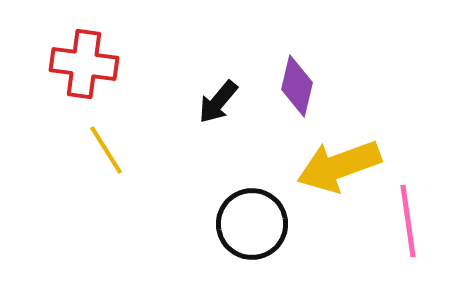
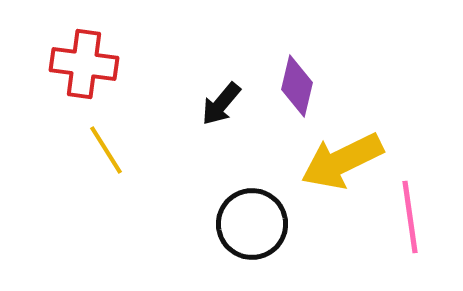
black arrow: moved 3 px right, 2 px down
yellow arrow: moved 3 px right, 5 px up; rotated 6 degrees counterclockwise
pink line: moved 2 px right, 4 px up
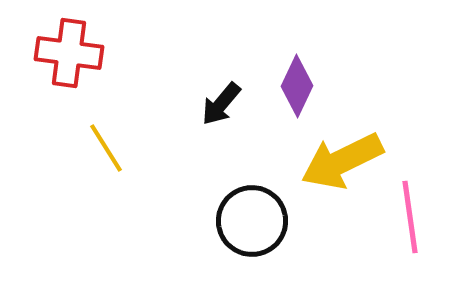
red cross: moved 15 px left, 11 px up
purple diamond: rotated 12 degrees clockwise
yellow line: moved 2 px up
black circle: moved 3 px up
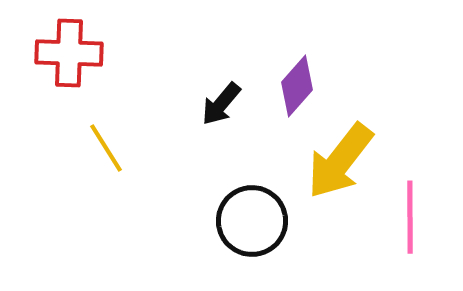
red cross: rotated 6 degrees counterclockwise
purple diamond: rotated 16 degrees clockwise
yellow arrow: moved 2 px left; rotated 26 degrees counterclockwise
pink line: rotated 8 degrees clockwise
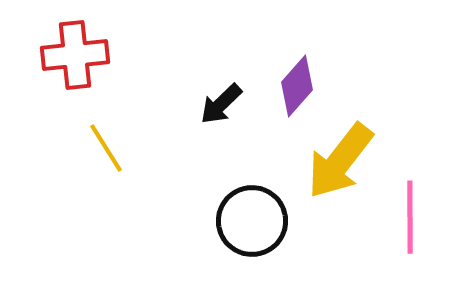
red cross: moved 6 px right, 2 px down; rotated 8 degrees counterclockwise
black arrow: rotated 6 degrees clockwise
